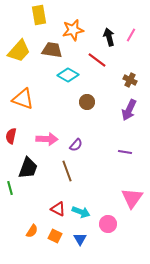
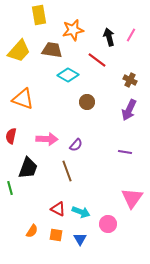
orange square: moved 1 px right, 1 px up; rotated 16 degrees counterclockwise
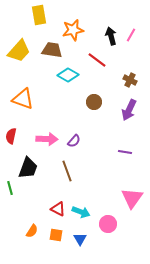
black arrow: moved 2 px right, 1 px up
brown circle: moved 7 px right
purple semicircle: moved 2 px left, 4 px up
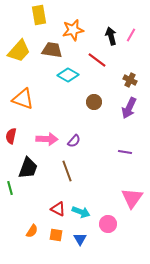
purple arrow: moved 2 px up
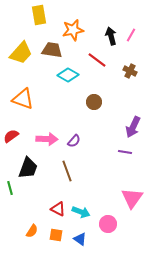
yellow trapezoid: moved 2 px right, 2 px down
brown cross: moved 9 px up
purple arrow: moved 4 px right, 19 px down
red semicircle: rotated 42 degrees clockwise
blue triangle: rotated 24 degrees counterclockwise
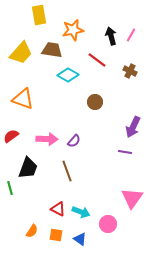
brown circle: moved 1 px right
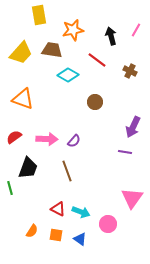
pink line: moved 5 px right, 5 px up
red semicircle: moved 3 px right, 1 px down
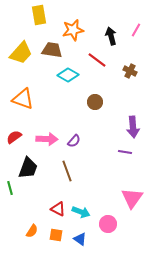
purple arrow: rotated 30 degrees counterclockwise
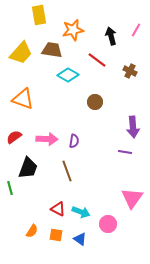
purple semicircle: rotated 32 degrees counterclockwise
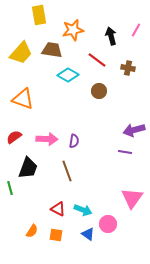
brown cross: moved 2 px left, 3 px up; rotated 16 degrees counterclockwise
brown circle: moved 4 px right, 11 px up
purple arrow: moved 1 px right, 3 px down; rotated 80 degrees clockwise
cyan arrow: moved 2 px right, 2 px up
blue triangle: moved 8 px right, 5 px up
